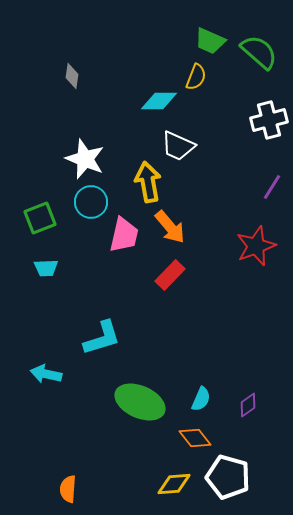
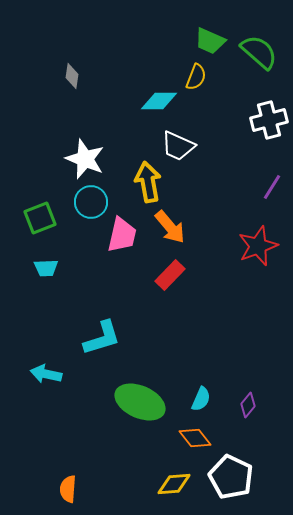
pink trapezoid: moved 2 px left
red star: moved 2 px right
purple diamond: rotated 15 degrees counterclockwise
white pentagon: moved 3 px right; rotated 9 degrees clockwise
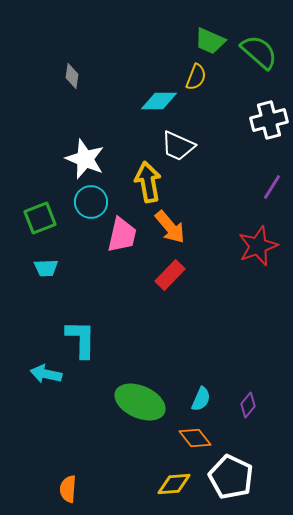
cyan L-shape: moved 21 px left, 1 px down; rotated 72 degrees counterclockwise
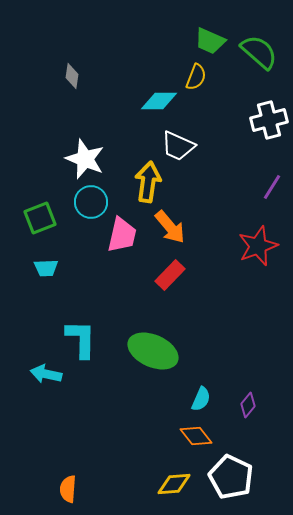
yellow arrow: rotated 18 degrees clockwise
green ellipse: moved 13 px right, 51 px up
orange diamond: moved 1 px right, 2 px up
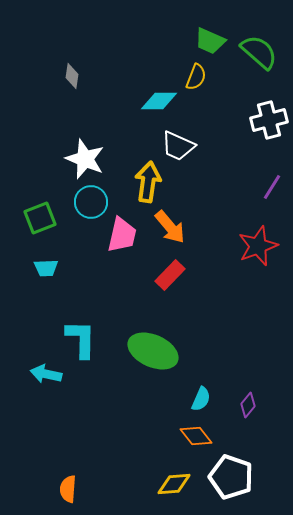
white pentagon: rotated 6 degrees counterclockwise
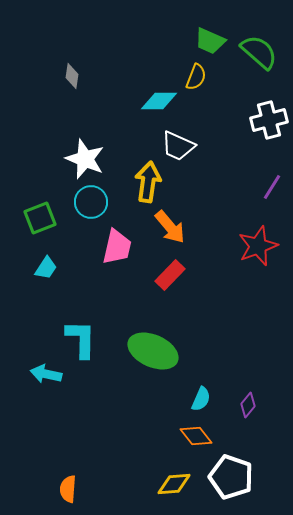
pink trapezoid: moved 5 px left, 12 px down
cyan trapezoid: rotated 55 degrees counterclockwise
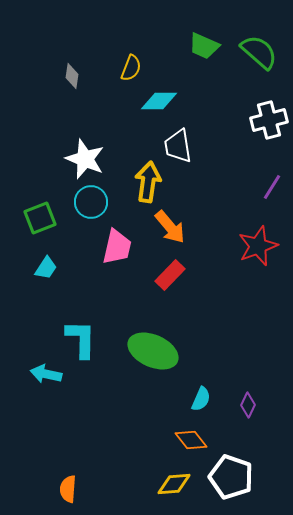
green trapezoid: moved 6 px left, 5 px down
yellow semicircle: moved 65 px left, 9 px up
white trapezoid: rotated 57 degrees clockwise
purple diamond: rotated 15 degrees counterclockwise
orange diamond: moved 5 px left, 4 px down
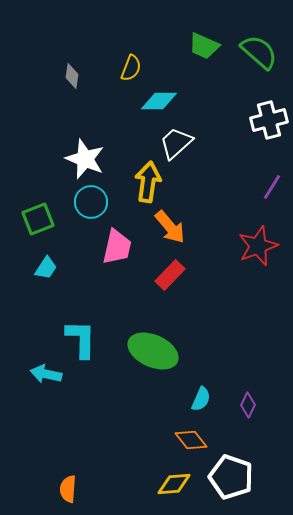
white trapezoid: moved 2 px left, 3 px up; rotated 57 degrees clockwise
green square: moved 2 px left, 1 px down
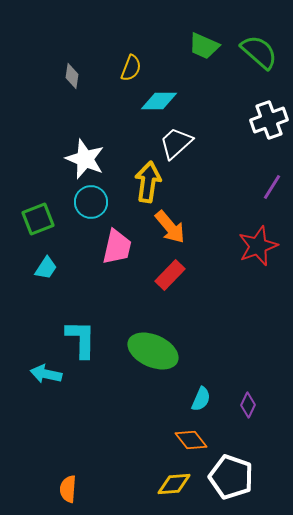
white cross: rotated 6 degrees counterclockwise
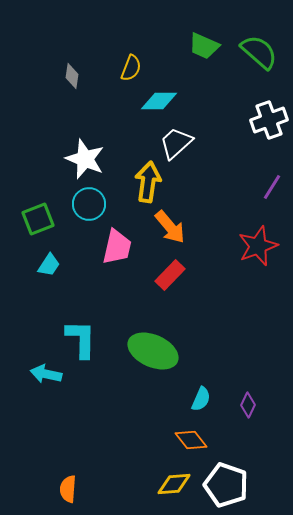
cyan circle: moved 2 px left, 2 px down
cyan trapezoid: moved 3 px right, 3 px up
white pentagon: moved 5 px left, 8 px down
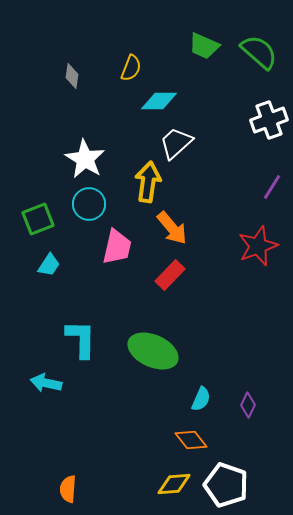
white star: rotated 9 degrees clockwise
orange arrow: moved 2 px right, 1 px down
cyan arrow: moved 9 px down
